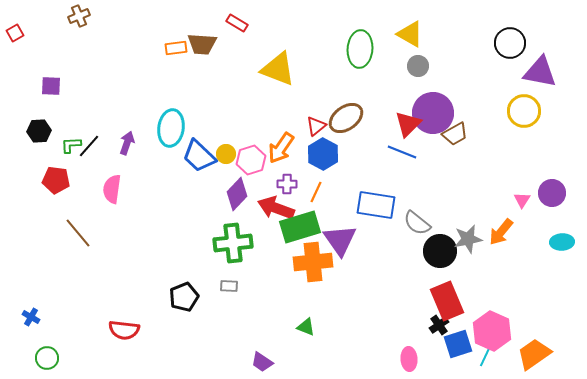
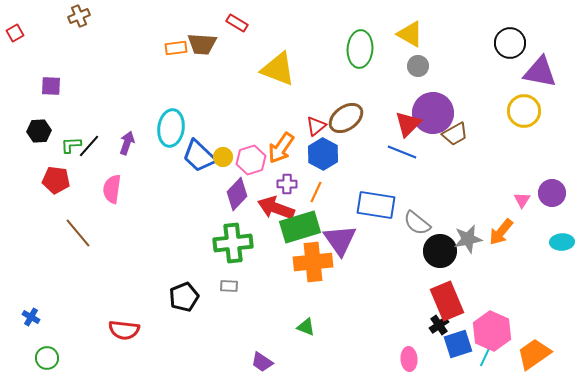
yellow circle at (226, 154): moved 3 px left, 3 px down
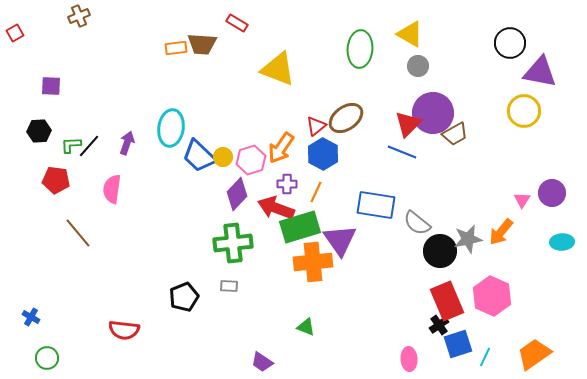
pink hexagon at (492, 331): moved 35 px up
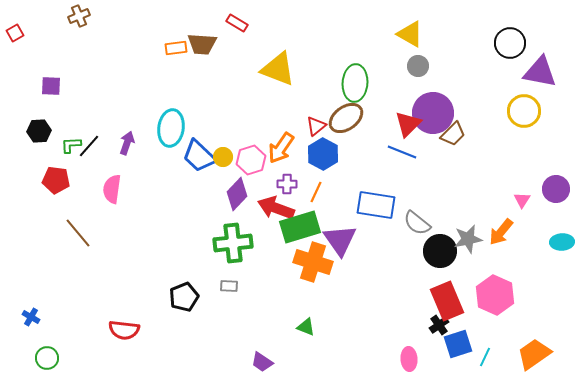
green ellipse at (360, 49): moved 5 px left, 34 px down
brown trapezoid at (455, 134): moved 2 px left; rotated 16 degrees counterclockwise
purple circle at (552, 193): moved 4 px right, 4 px up
orange cross at (313, 262): rotated 24 degrees clockwise
pink hexagon at (492, 296): moved 3 px right, 1 px up
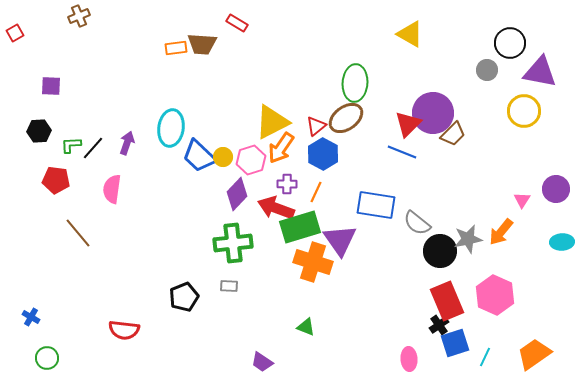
gray circle at (418, 66): moved 69 px right, 4 px down
yellow triangle at (278, 69): moved 6 px left, 53 px down; rotated 48 degrees counterclockwise
black line at (89, 146): moved 4 px right, 2 px down
blue square at (458, 344): moved 3 px left, 1 px up
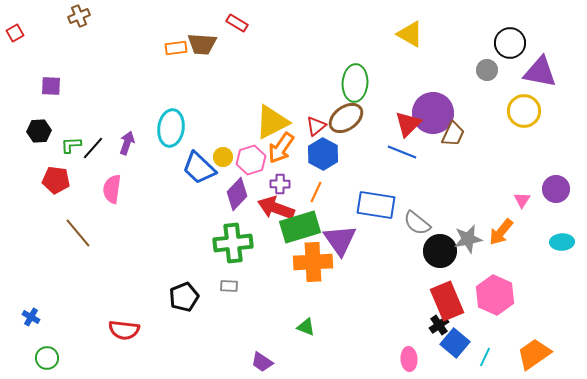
brown trapezoid at (453, 134): rotated 20 degrees counterclockwise
blue trapezoid at (199, 156): moved 12 px down
purple cross at (287, 184): moved 7 px left
orange cross at (313, 262): rotated 21 degrees counterclockwise
blue square at (455, 343): rotated 32 degrees counterclockwise
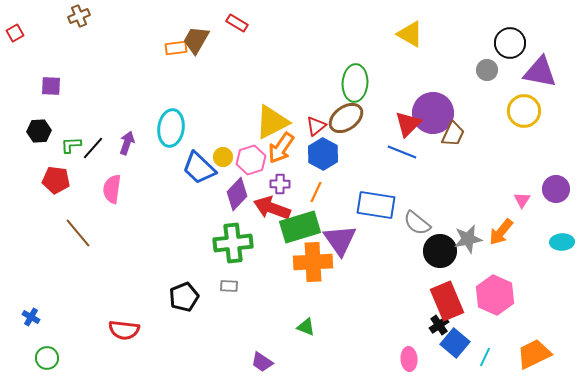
brown trapezoid at (202, 44): moved 6 px left, 4 px up; rotated 116 degrees clockwise
red arrow at (276, 208): moved 4 px left
orange trapezoid at (534, 354): rotated 9 degrees clockwise
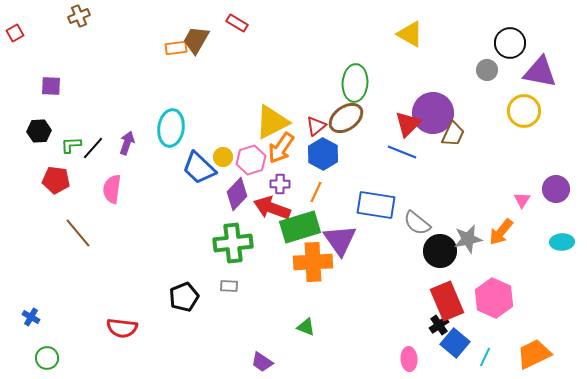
pink hexagon at (495, 295): moved 1 px left, 3 px down
red semicircle at (124, 330): moved 2 px left, 2 px up
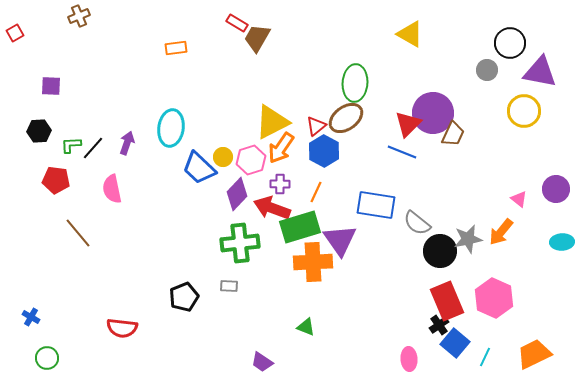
brown trapezoid at (196, 40): moved 61 px right, 2 px up
blue hexagon at (323, 154): moved 1 px right, 3 px up
pink semicircle at (112, 189): rotated 20 degrees counterclockwise
pink triangle at (522, 200): moved 3 px left, 1 px up; rotated 24 degrees counterclockwise
green cross at (233, 243): moved 7 px right
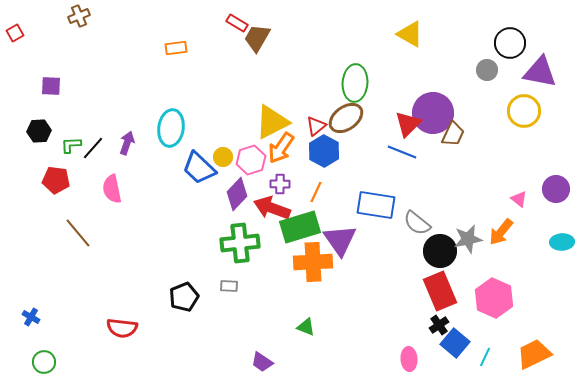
red rectangle at (447, 301): moved 7 px left, 10 px up
green circle at (47, 358): moved 3 px left, 4 px down
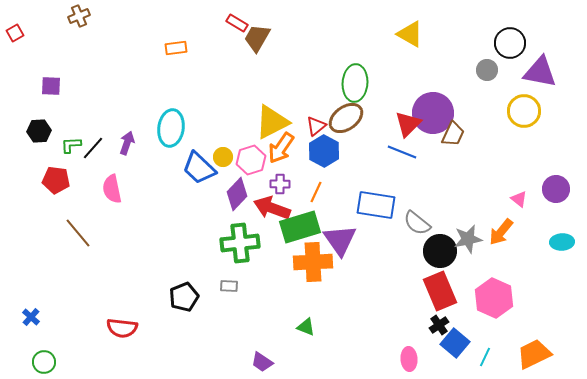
blue cross at (31, 317): rotated 12 degrees clockwise
